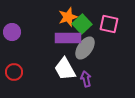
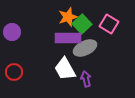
pink square: rotated 18 degrees clockwise
gray ellipse: rotated 30 degrees clockwise
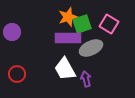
green square: rotated 24 degrees clockwise
gray ellipse: moved 6 px right
red circle: moved 3 px right, 2 px down
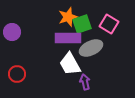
white trapezoid: moved 5 px right, 5 px up
purple arrow: moved 1 px left, 3 px down
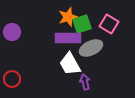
red circle: moved 5 px left, 5 px down
